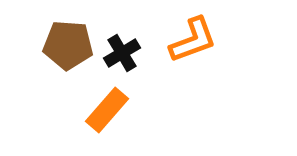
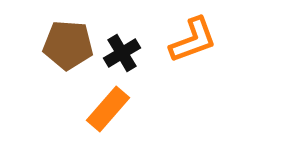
orange rectangle: moved 1 px right, 1 px up
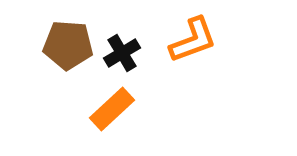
orange rectangle: moved 4 px right; rotated 6 degrees clockwise
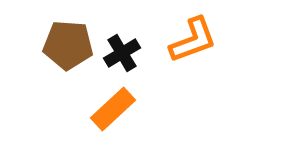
orange rectangle: moved 1 px right
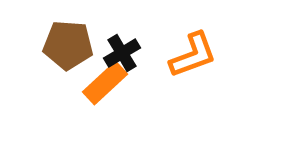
orange L-shape: moved 15 px down
orange rectangle: moved 8 px left, 26 px up
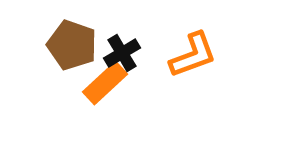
brown pentagon: moved 4 px right; rotated 15 degrees clockwise
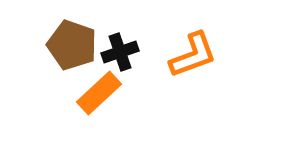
black cross: moved 2 px left, 1 px up; rotated 12 degrees clockwise
orange rectangle: moved 6 px left, 10 px down
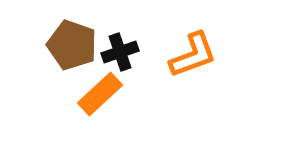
orange rectangle: moved 1 px right, 1 px down
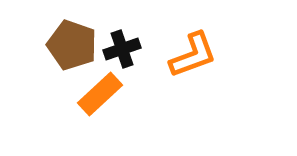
black cross: moved 2 px right, 3 px up
